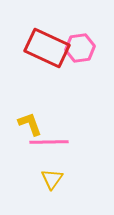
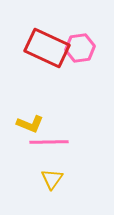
yellow L-shape: rotated 132 degrees clockwise
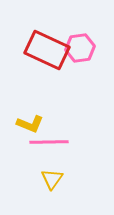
red rectangle: moved 2 px down
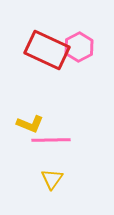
pink hexagon: moved 1 px left, 1 px up; rotated 20 degrees counterclockwise
pink line: moved 2 px right, 2 px up
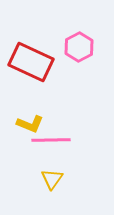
red rectangle: moved 16 px left, 12 px down
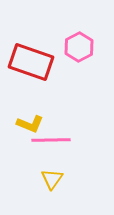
red rectangle: rotated 6 degrees counterclockwise
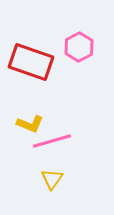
pink line: moved 1 px right, 1 px down; rotated 15 degrees counterclockwise
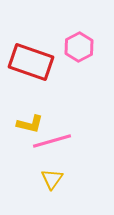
yellow L-shape: rotated 8 degrees counterclockwise
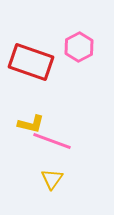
yellow L-shape: moved 1 px right
pink line: rotated 36 degrees clockwise
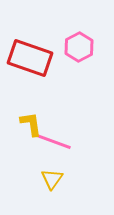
red rectangle: moved 1 px left, 4 px up
yellow L-shape: rotated 112 degrees counterclockwise
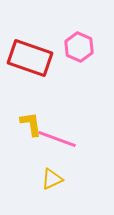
pink hexagon: rotated 8 degrees counterclockwise
pink line: moved 5 px right, 2 px up
yellow triangle: rotated 30 degrees clockwise
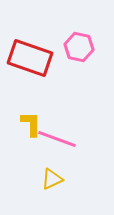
pink hexagon: rotated 12 degrees counterclockwise
yellow L-shape: rotated 8 degrees clockwise
